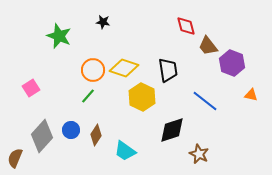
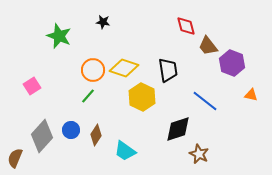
pink square: moved 1 px right, 2 px up
black diamond: moved 6 px right, 1 px up
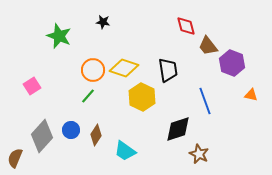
blue line: rotated 32 degrees clockwise
